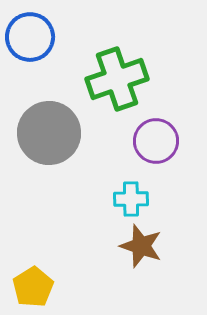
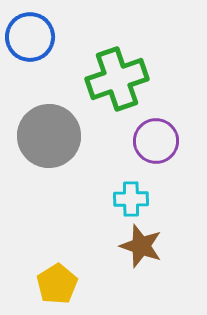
gray circle: moved 3 px down
yellow pentagon: moved 24 px right, 3 px up
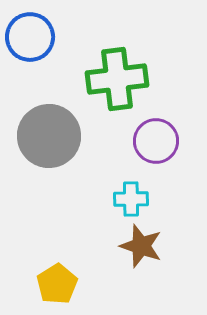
green cross: rotated 12 degrees clockwise
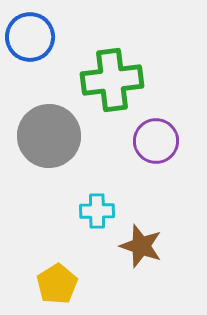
green cross: moved 5 px left, 1 px down
cyan cross: moved 34 px left, 12 px down
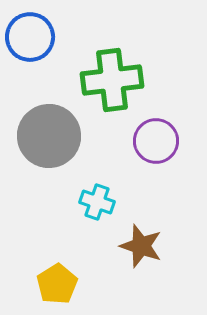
cyan cross: moved 9 px up; rotated 20 degrees clockwise
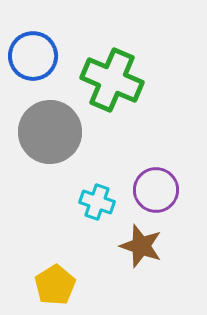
blue circle: moved 3 px right, 19 px down
green cross: rotated 30 degrees clockwise
gray circle: moved 1 px right, 4 px up
purple circle: moved 49 px down
yellow pentagon: moved 2 px left, 1 px down
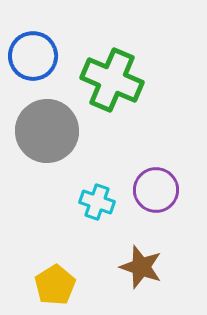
gray circle: moved 3 px left, 1 px up
brown star: moved 21 px down
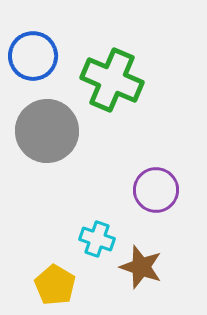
cyan cross: moved 37 px down
yellow pentagon: rotated 9 degrees counterclockwise
